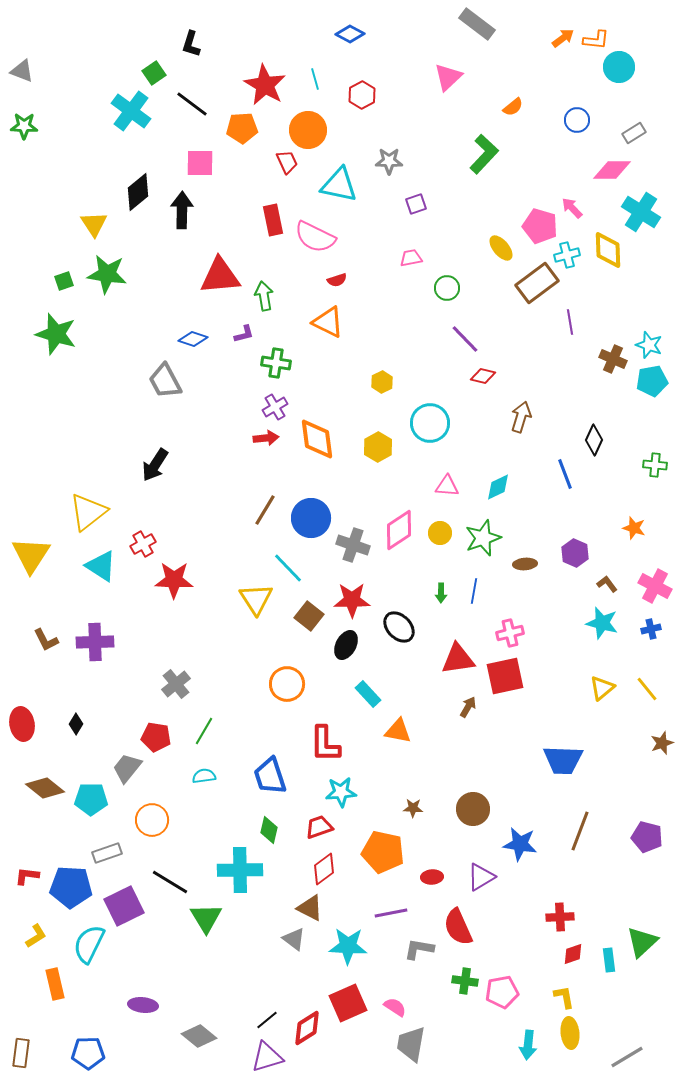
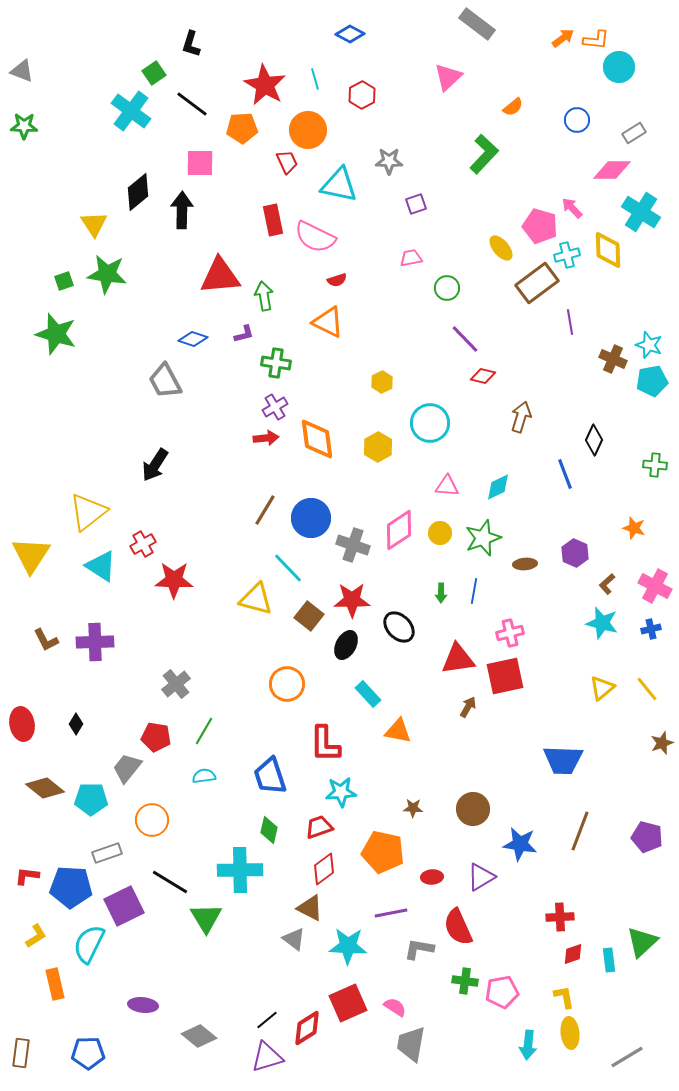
brown L-shape at (607, 584): rotated 95 degrees counterclockwise
yellow triangle at (256, 599): rotated 42 degrees counterclockwise
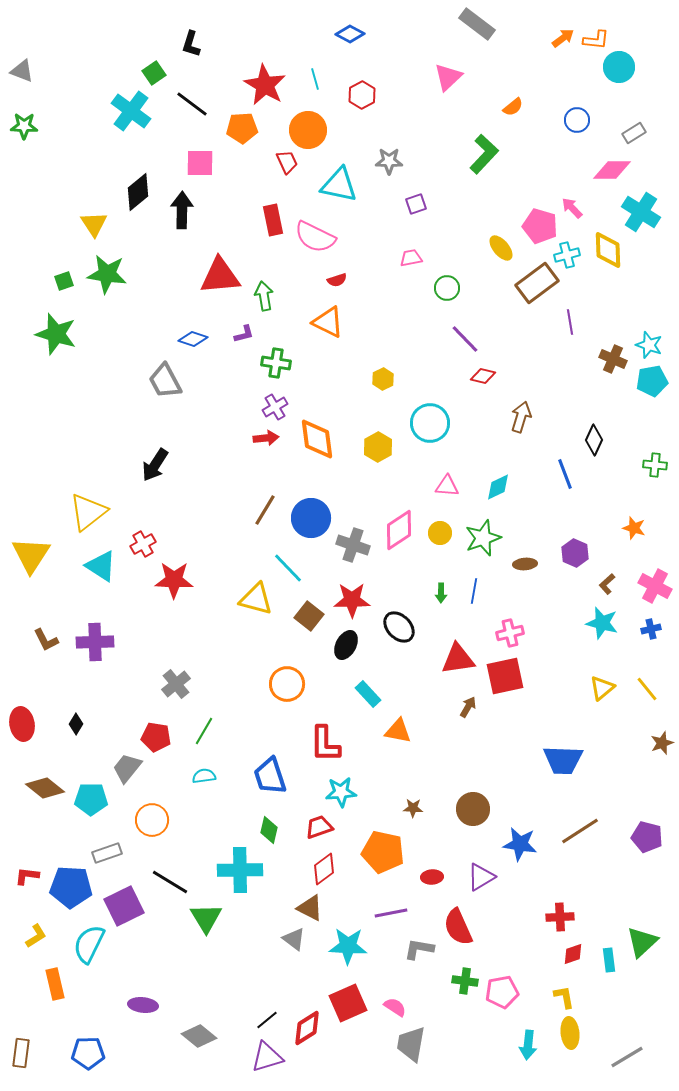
yellow hexagon at (382, 382): moved 1 px right, 3 px up
brown line at (580, 831): rotated 36 degrees clockwise
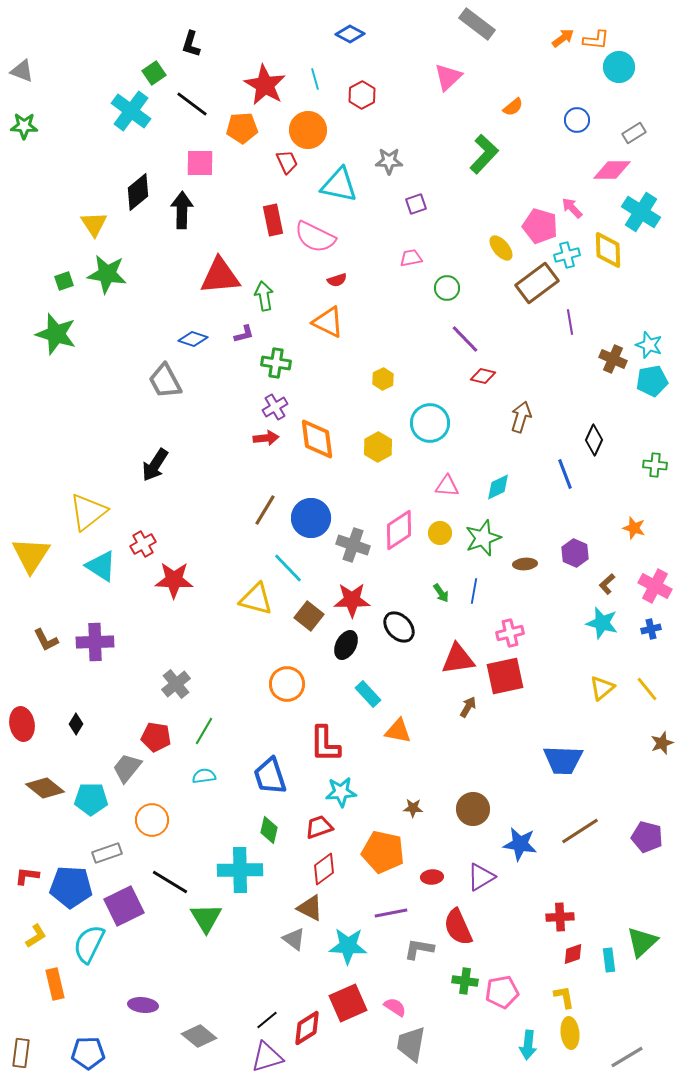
green arrow at (441, 593): rotated 36 degrees counterclockwise
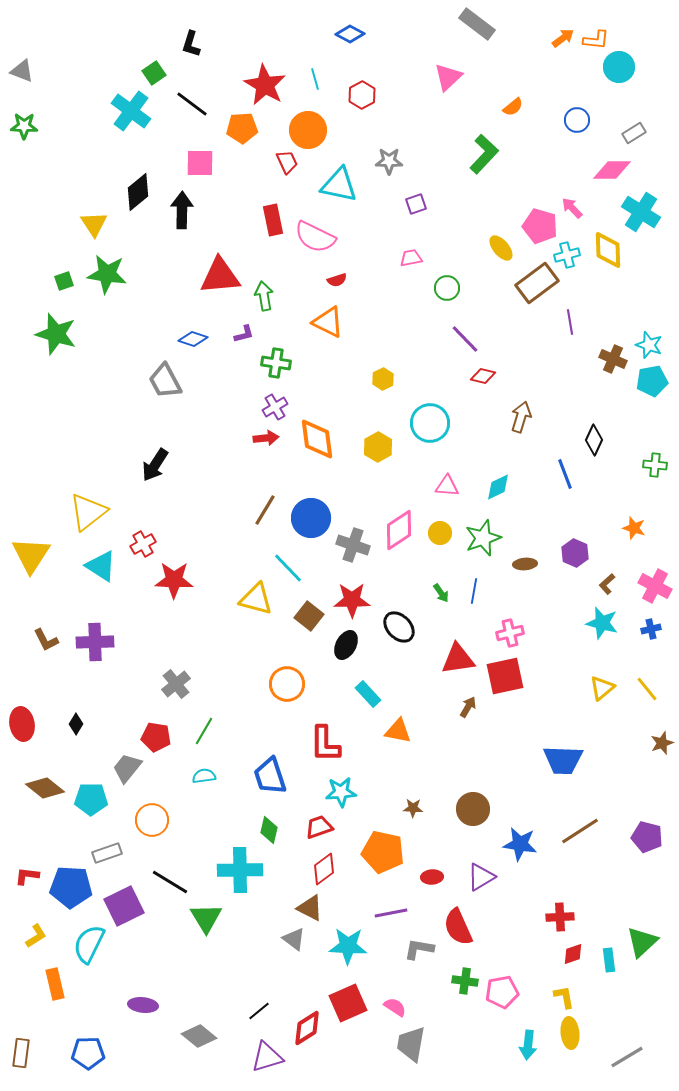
black line at (267, 1020): moved 8 px left, 9 px up
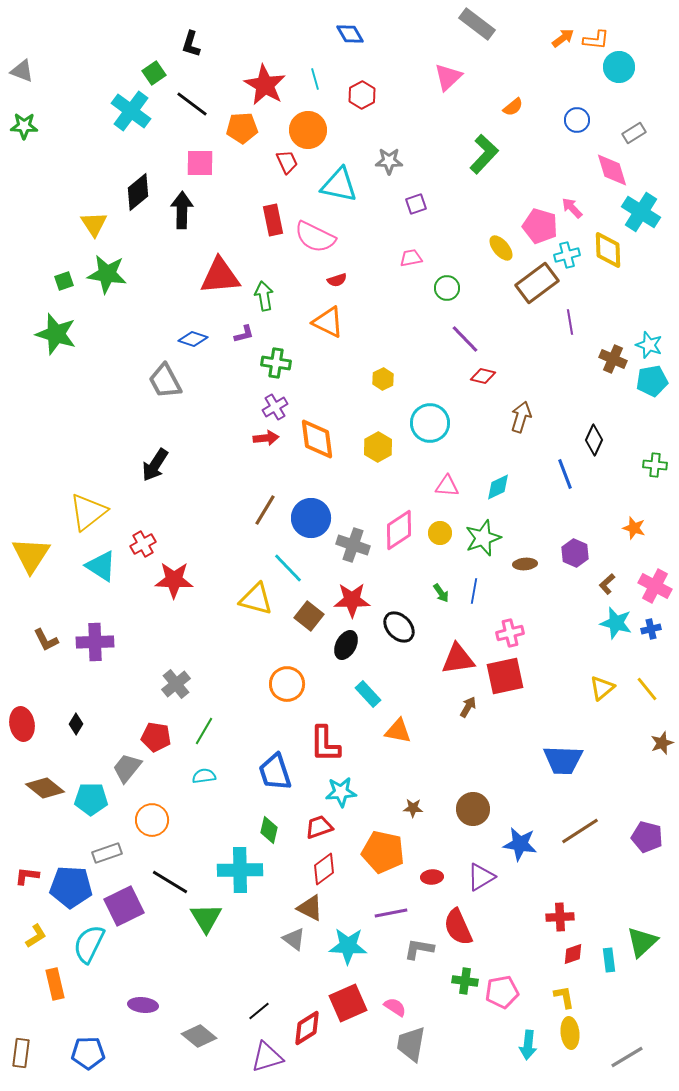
blue diamond at (350, 34): rotated 32 degrees clockwise
pink diamond at (612, 170): rotated 72 degrees clockwise
cyan star at (602, 623): moved 14 px right
blue trapezoid at (270, 776): moved 5 px right, 4 px up
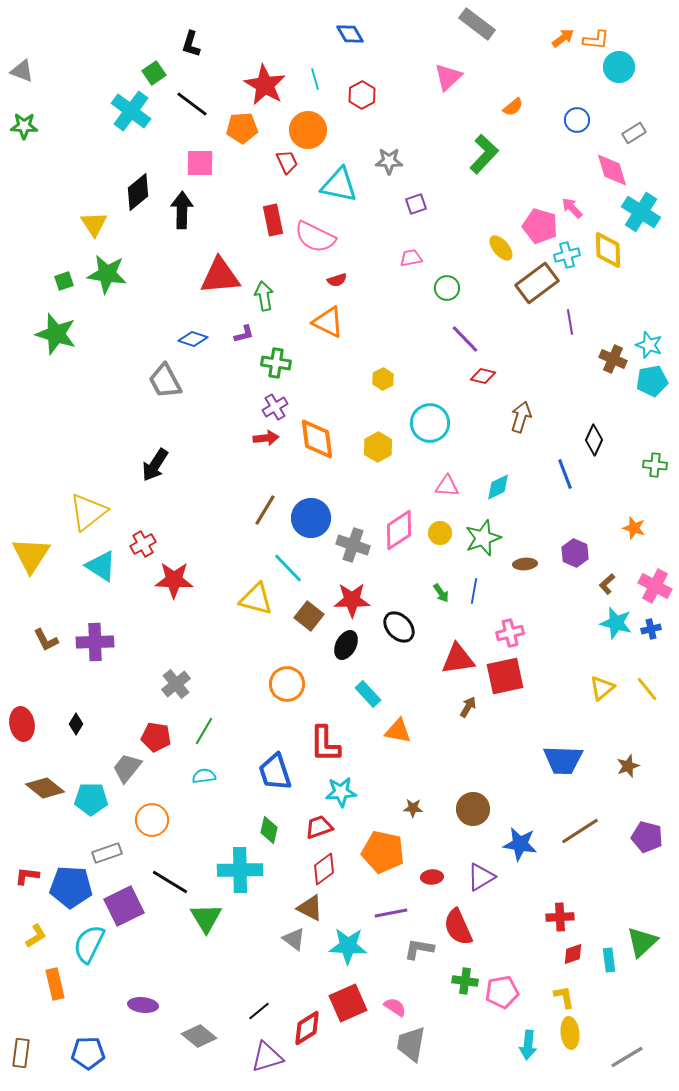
brown star at (662, 743): moved 34 px left, 23 px down
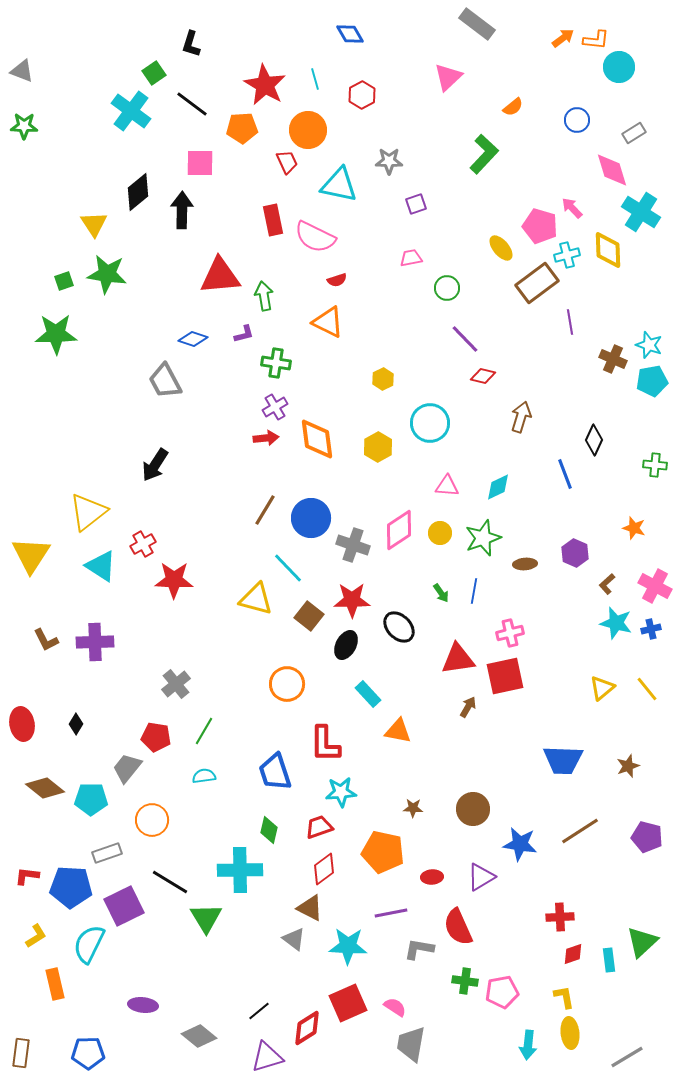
green star at (56, 334): rotated 18 degrees counterclockwise
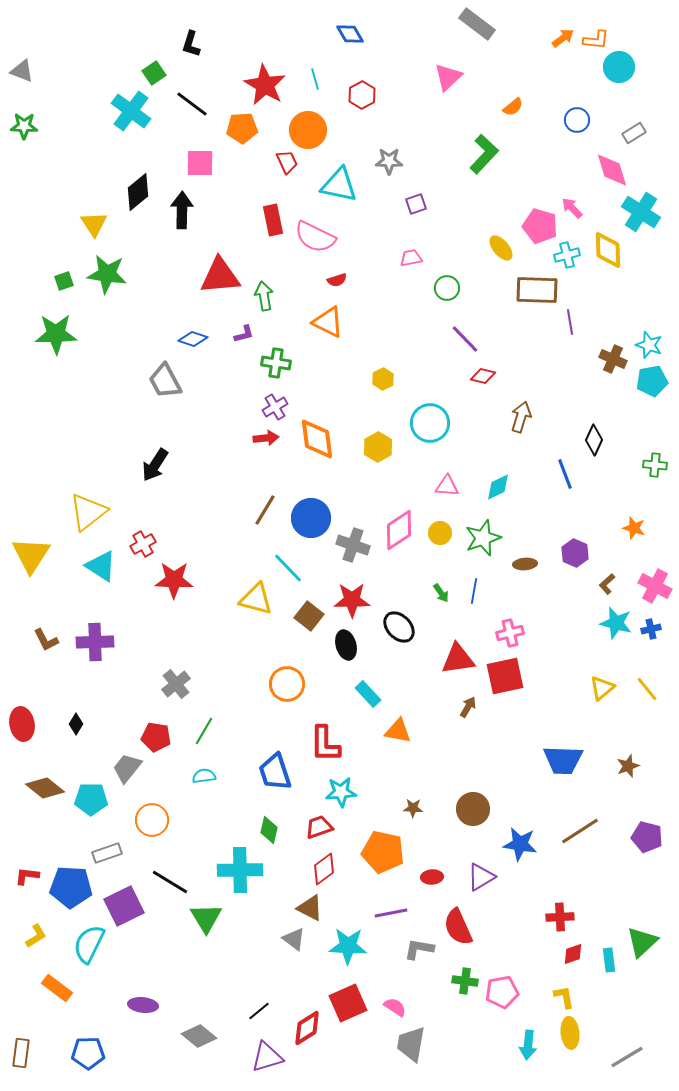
brown rectangle at (537, 283): moved 7 px down; rotated 39 degrees clockwise
black ellipse at (346, 645): rotated 44 degrees counterclockwise
orange rectangle at (55, 984): moved 2 px right, 4 px down; rotated 40 degrees counterclockwise
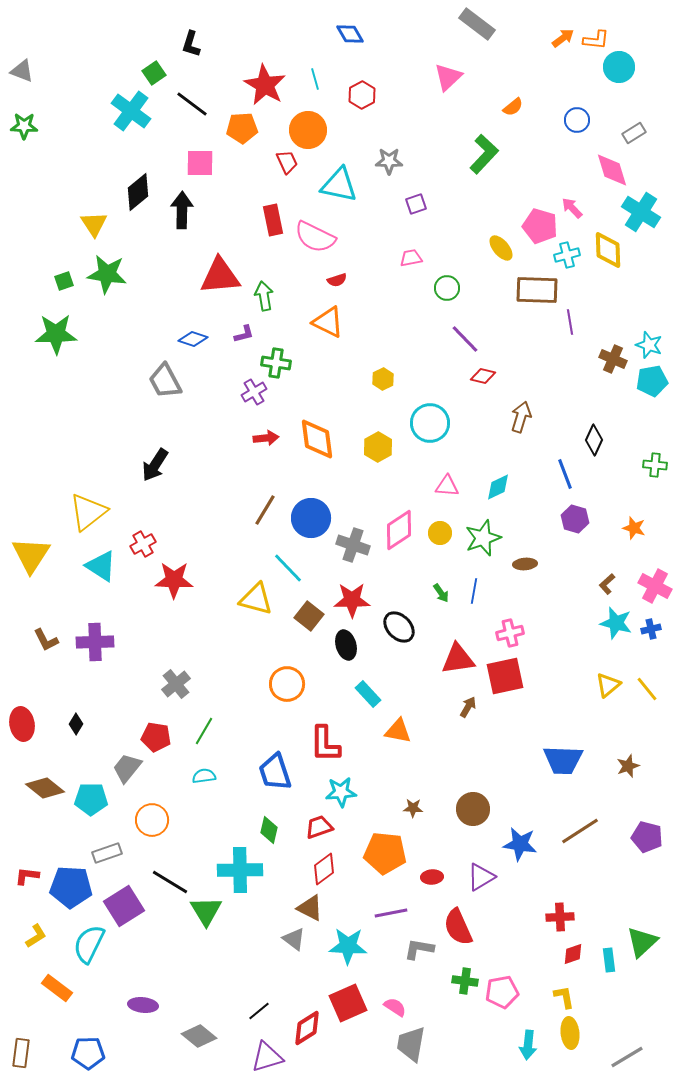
purple cross at (275, 407): moved 21 px left, 15 px up
purple hexagon at (575, 553): moved 34 px up; rotated 8 degrees counterclockwise
yellow triangle at (602, 688): moved 6 px right, 3 px up
orange pentagon at (383, 852): moved 2 px right, 1 px down; rotated 6 degrees counterclockwise
purple square at (124, 906): rotated 6 degrees counterclockwise
green triangle at (206, 918): moved 7 px up
